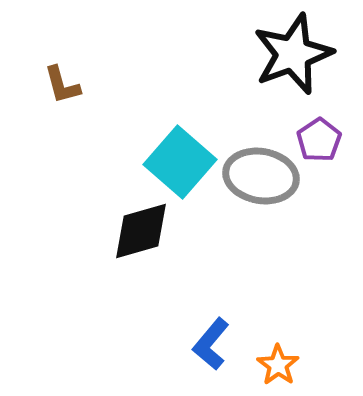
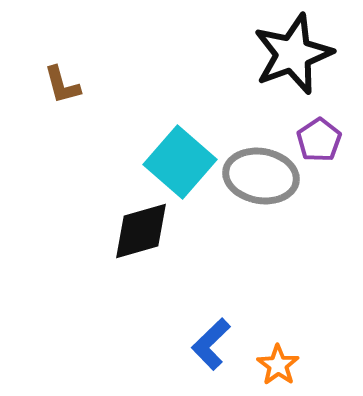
blue L-shape: rotated 6 degrees clockwise
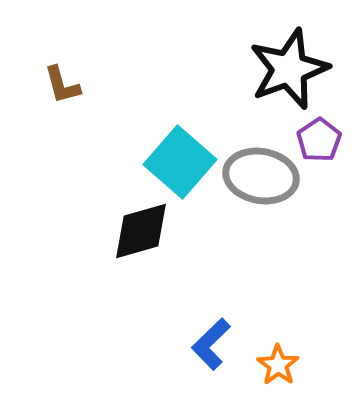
black star: moved 4 px left, 15 px down
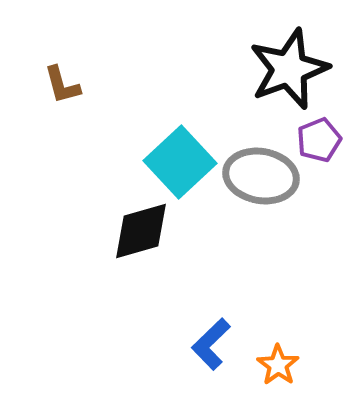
purple pentagon: rotated 12 degrees clockwise
cyan square: rotated 6 degrees clockwise
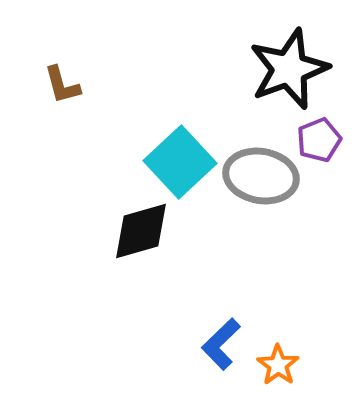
blue L-shape: moved 10 px right
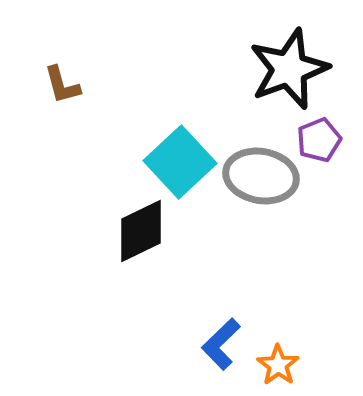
black diamond: rotated 10 degrees counterclockwise
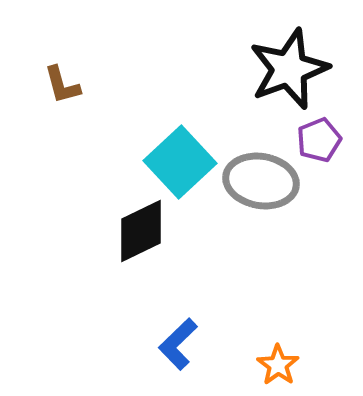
gray ellipse: moved 5 px down
blue L-shape: moved 43 px left
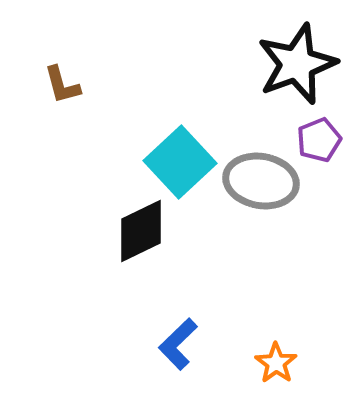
black star: moved 8 px right, 5 px up
orange star: moved 2 px left, 2 px up
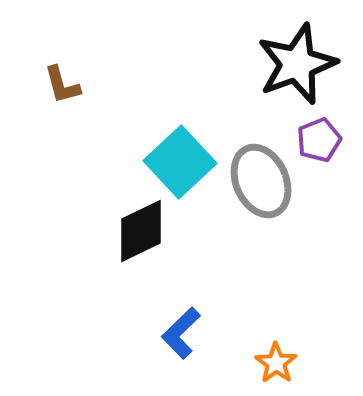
gray ellipse: rotated 56 degrees clockwise
blue L-shape: moved 3 px right, 11 px up
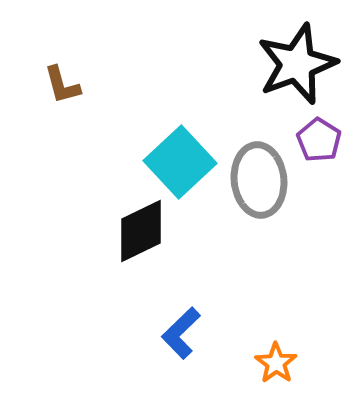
purple pentagon: rotated 18 degrees counterclockwise
gray ellipse: moved 2 px left, 1 px up; rotated 18 degrees clockwise
